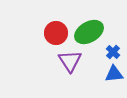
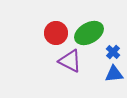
green ellipse: moved 1 px down
purple triangle: rotated 30 degrees counterclockwise
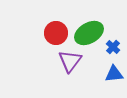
blue cross: moved 5 px up
purple triangle: rotated 40 degrees clockwise
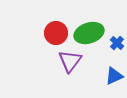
green ellipse: rotated 12 degrees clockwise
blue cross: moved 4 px right, 4 px up
blue triangle: moved 2 px down; rotated 18 degrees counterclockwise
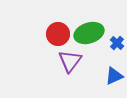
red circle: moved 2 px right, 1 px down
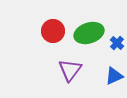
red circle: moved 5 px left, 3 px up
purple triangle: moved 9 px down
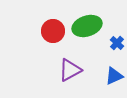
green ellipse: moved 2 px left, 7 px up
purple triangle: rotated 25 degrees clockwise
